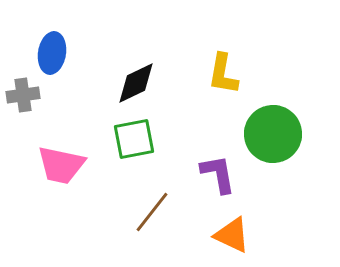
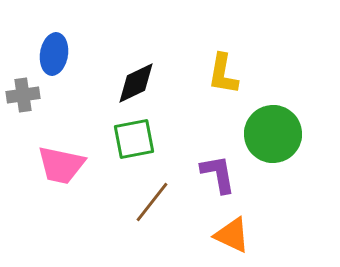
blue ellipse: moved 2 px right, 1 px down
brown line: moved 10 px up
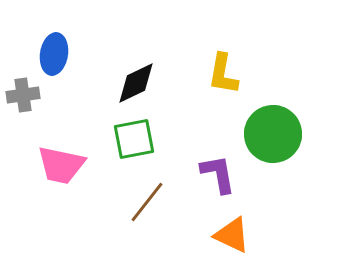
brown line: moved 5 px left
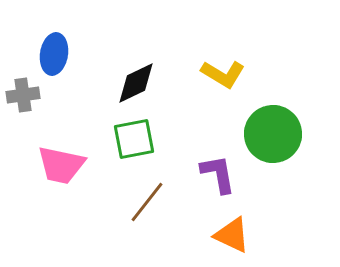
yellow L-shape: rotated 69 degrees counterclockwise
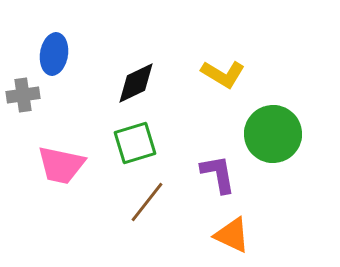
green square: moved 1 px right, 4 px down; rotated 6 degrees counterclockwise
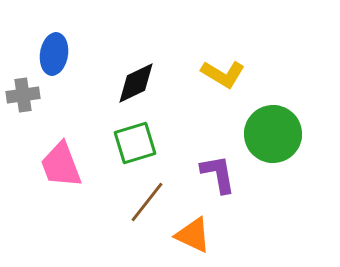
pink trapezoid: rotated 57 degrees clockwise
orange triangle: moved 39 px left
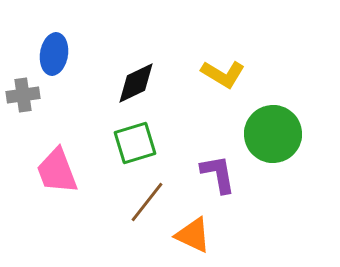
pink trapezoid: moved 4 px left, 6 px down
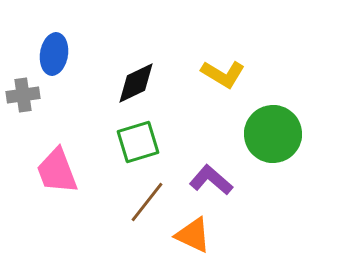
green square: moved 3 px right, 1 px up
purple L-shape: moved 7 px left, 6 px down; rotated 39 degrees counterclockwise
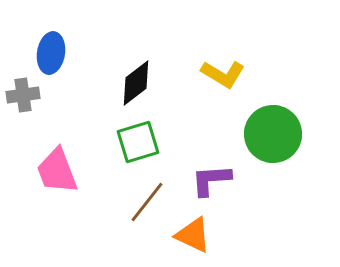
blue ellipse: moved 3 px left, 1 px up
black diamond: rotated 12 degrees counterclockwise
purple L-shape: rotated 45 degrees counterclockwise
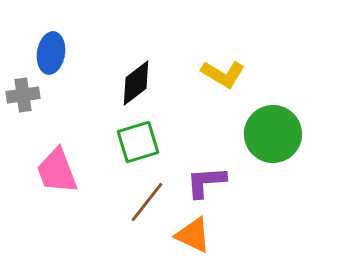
purple L-shape: moved 5 px left, 2 px down
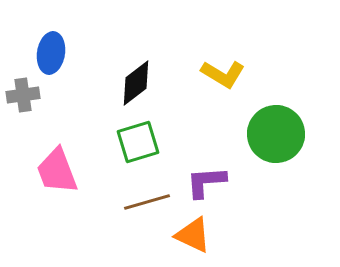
green circle: moved 3 px right
brown line: rotated 36 degrees clockwise
